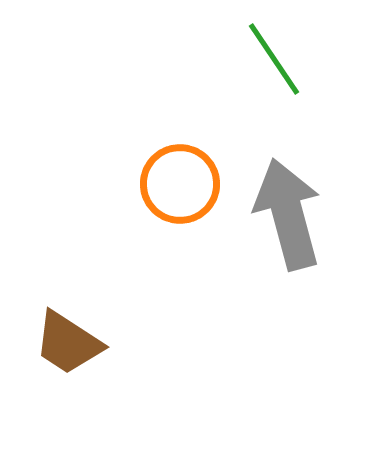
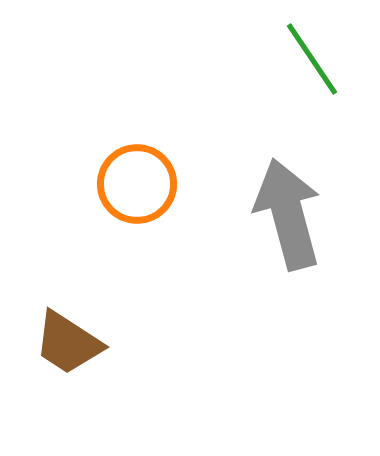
green line: moved 38 px right
orange circle: moved 43 px left
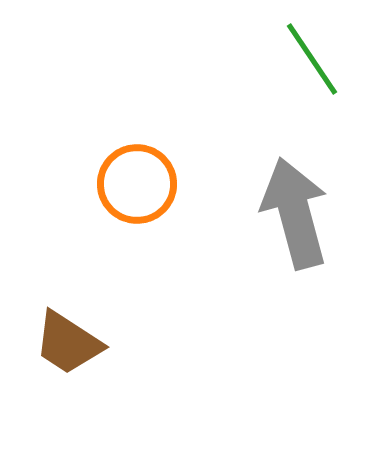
gray arrow: moved 7 px right, 1 px up
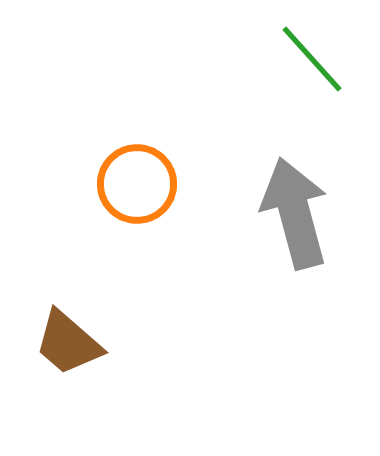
green line: rotated 8 degrees counterclockwise
brown trapezoid: rotated 8 degrees clockwise
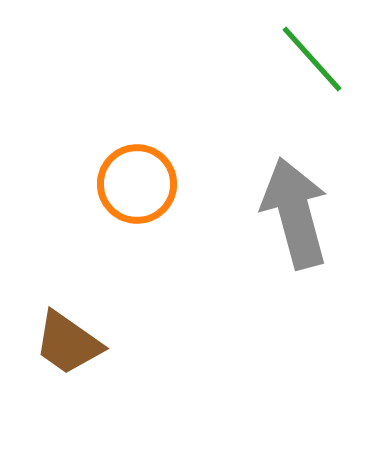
brown trapezoid: rotated 6 degrees counterclockwise
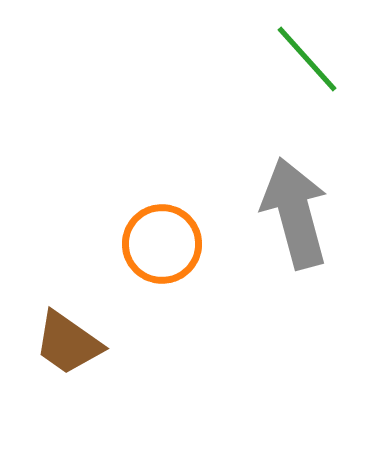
green line: moved 5 px left
orange circle: moved 25 px right, 60 px down
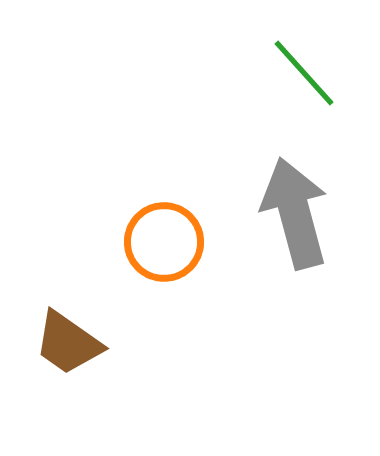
green line: moved 3 px left, 14 px down
orange circle: moved 2 px right, 2 px up
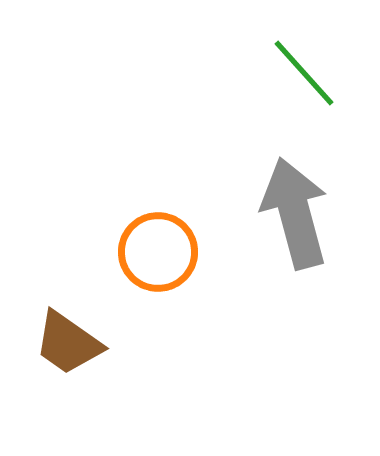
orange circle: moved 6 px left, 10 px down
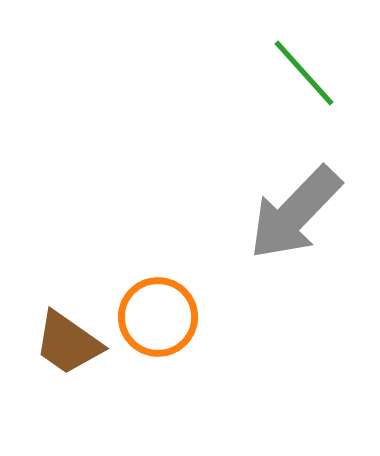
gray arrow: rotated 121 degrees counterclockwise
orange circle: moved 65 px down
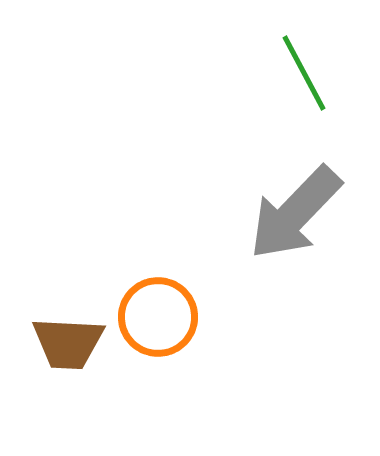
green line: rotated 14 degrees clockwise
brown trapezoid: rotated 32 degrees counterclockwise
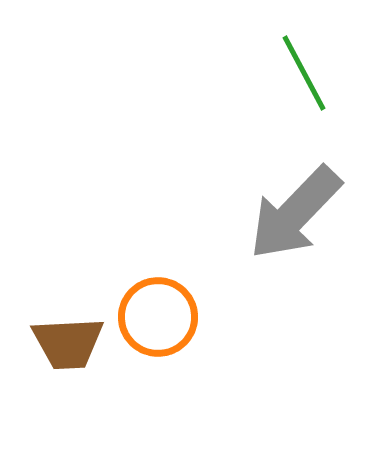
brown trapezoid: rotated 6 degrees counterclockwise
